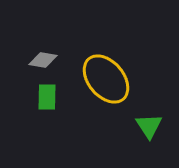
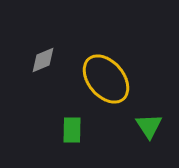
gray diamond: rotated 32 degrees counterclockwise
green rectangle: moved 25 px right, 33 px down
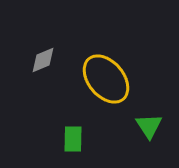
green rectangle: moved 1 px right, 9 px down
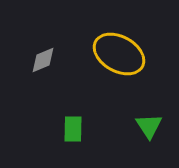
yellow ellipse: moved 13 px right, 25 px up; rotated 21 degrees counterclockwise
green rectangle: moved 10 px up
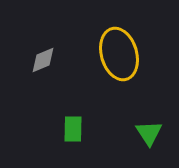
yellow ellipse: rotated 45 degrees clockwise
green triangle: moved 7 px down
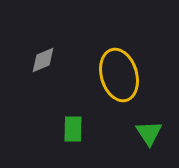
yellow ellipse: moved 21 px down
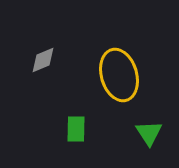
green rectangle: moved 3 px right
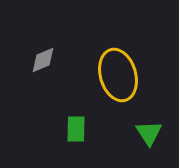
yellow ellipse: moved 1 px left
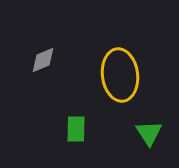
yellow ellipse: moved 2 px right; rotated 9 degrees clockwise
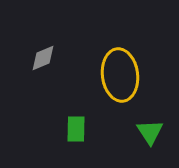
gray diamond: moved 2 px up
green triangle: moved 1 px right, 1 px up
